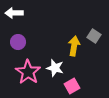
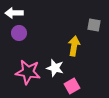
gray square: moved 11 px up; rotated 24 degrees counterclockwise
purple circle: moved 1 px right, 9 px up
pink star: rotated 25 degrees counterclockwise
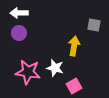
white arrow: moved 5 px right
pink square: moved 2 px right
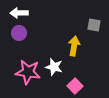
white star: moved 1 px left, 1 px up
pink square: moved 1 px right; rotated 14 degrees counterclockwise
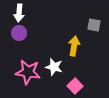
white arrow: rotated 84 degrees counterclockwise
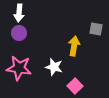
gray square: moved 2 px right, 4 px down
pink star: moved 9 px left, 4 px up
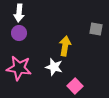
yellow arrow: moved 9 px left
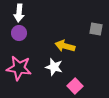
yellow arrow: rotated 84 degrees counterclockwise
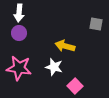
gray square: moved 5 px up
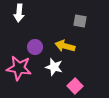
gray square: moved 16 px left, 3 px up
purple circle: moved 16 px right, 14 px down
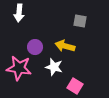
pink square: rotated 14 degrees counterclockwise
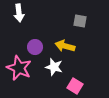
white arrow: rotated 12 degrees counterclockwise
pink star: rotated 15 degrees clockwise
